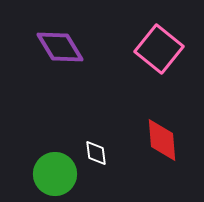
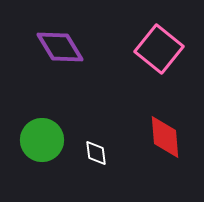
red diamond: moved 3 px right, 3 px up
green circle: moved 13 px left, 34 px up
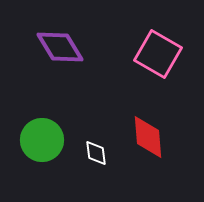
pink square: moved 1 px left, 5 px down; rotated 9 degrees counterclockwise
red diamond: moved 17 px left
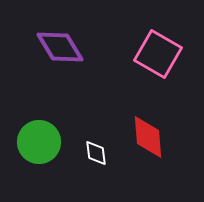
green circle: moved 3 px left, 2 px down
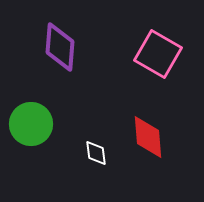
purple diamond: rotated 36 degrees clockwise
green circle: moved 8 px left, 18 px up
